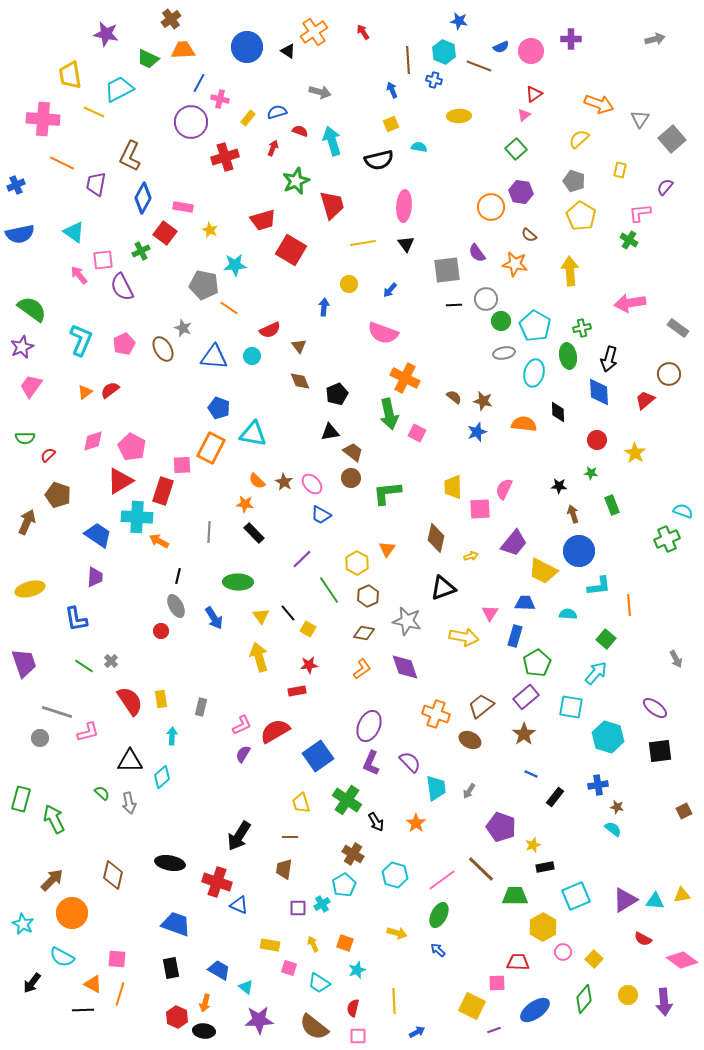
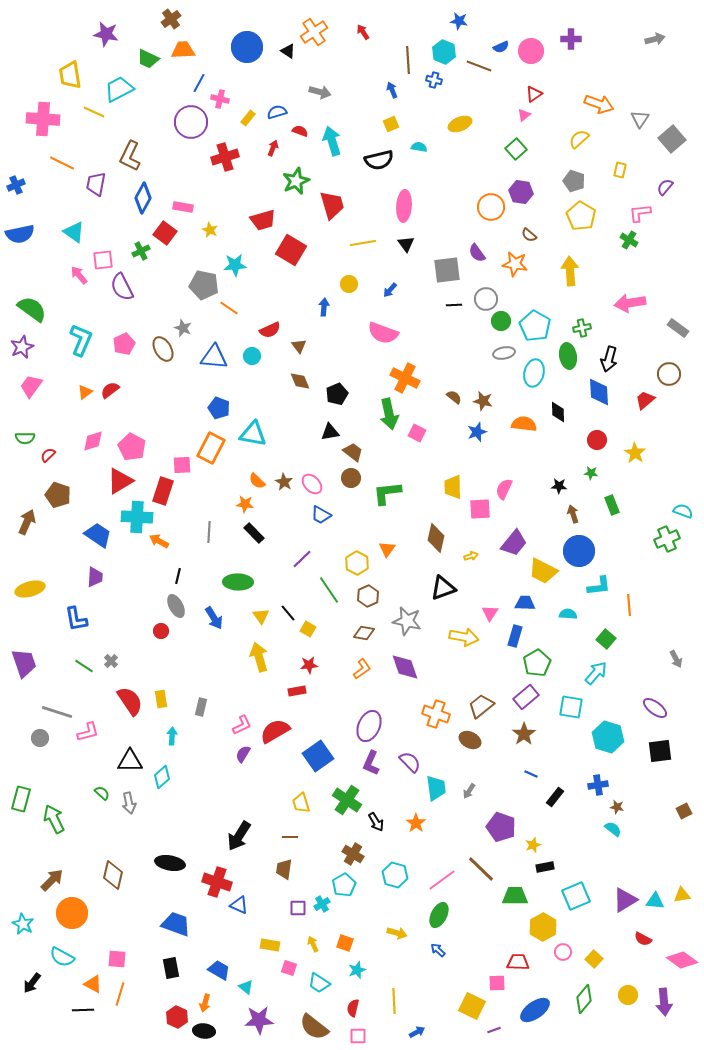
yellow ellipse at (459, 116): moved 1 px right, 8 px down; rotated 20 degrees counterclockwise
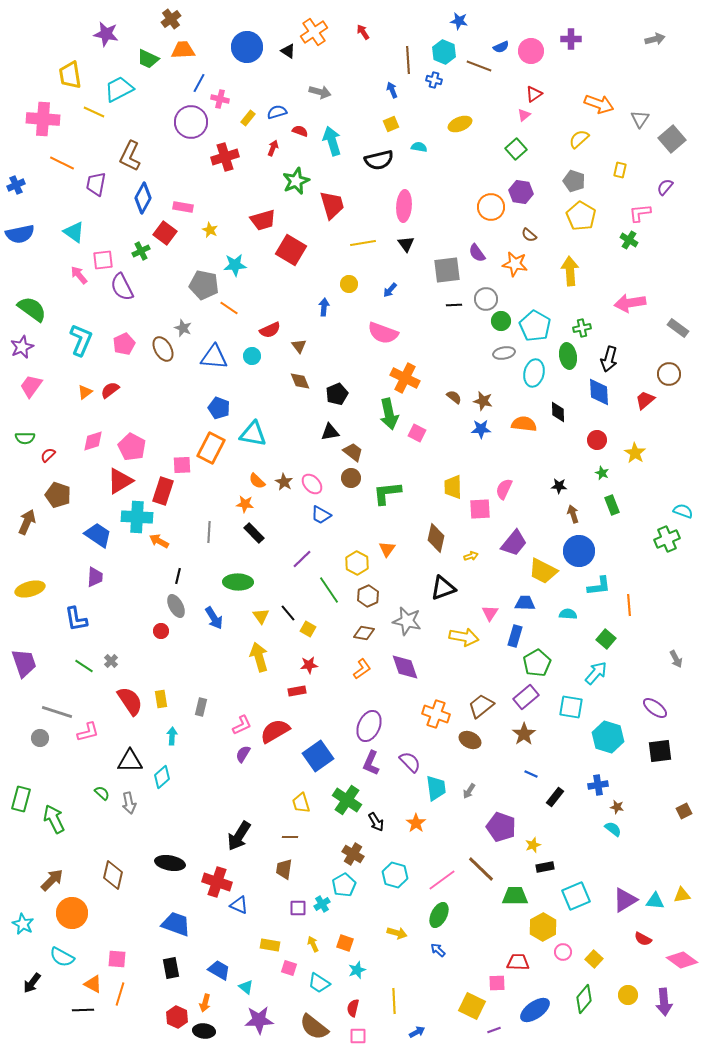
blue star at (477, 432): moved 4 px right, 3 px up; rotated 18 degrees clockwise
green star at (591, 473): moved 11 px right; rotated 16 degrees clockwise
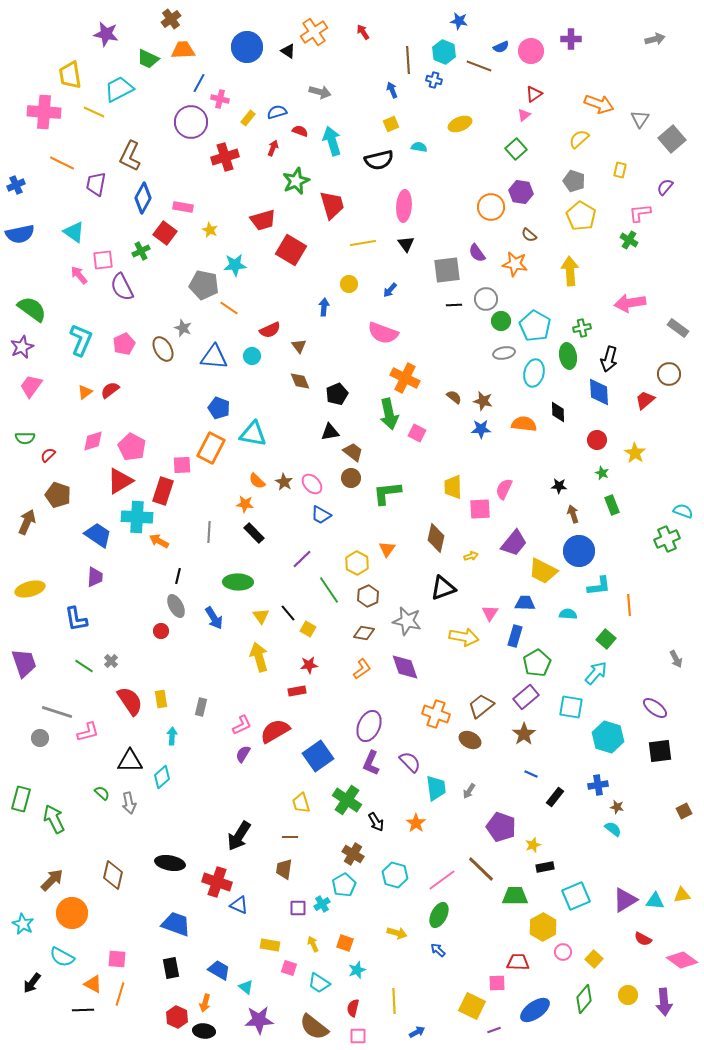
pink cross at (43, 119): moved 1 px right, 7 px up
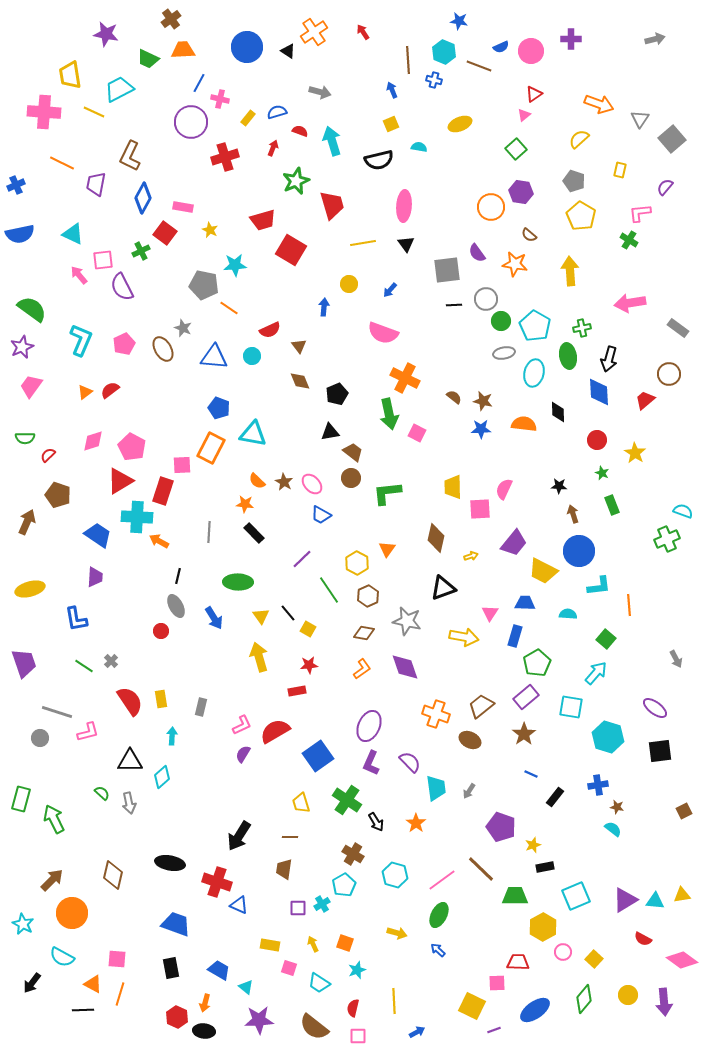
cyan triangle at (74, 232): moved 1 px left, 2 px down; rotated 10 degrees counterclockwise
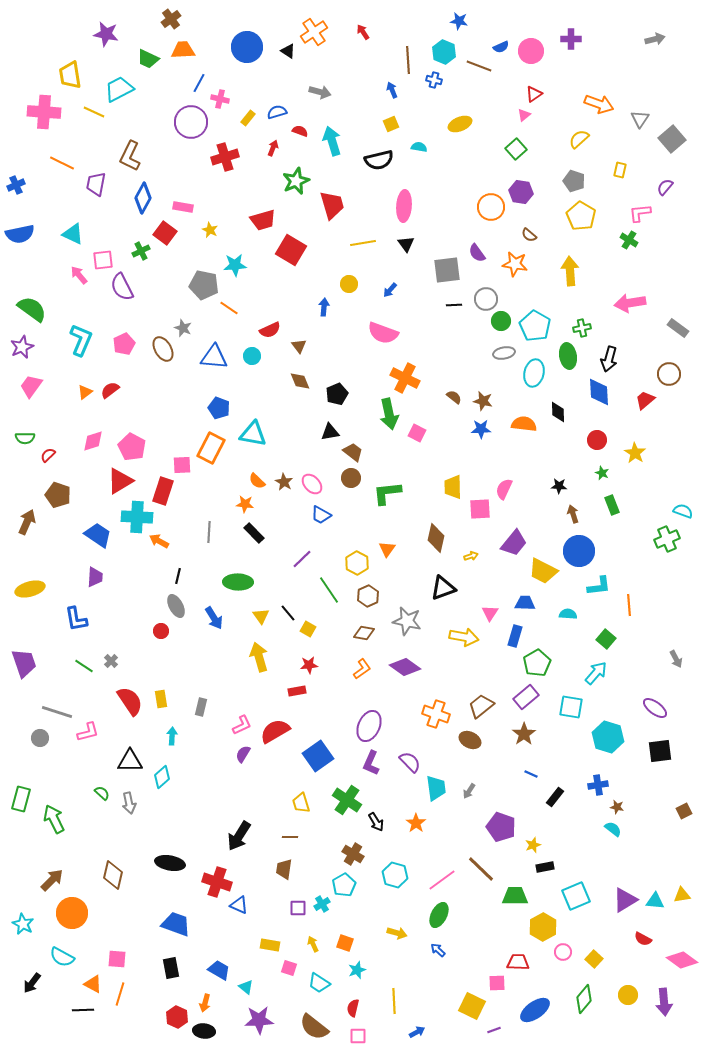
purple diamond at (405, 667): rotated 36 degrees counterclockwise
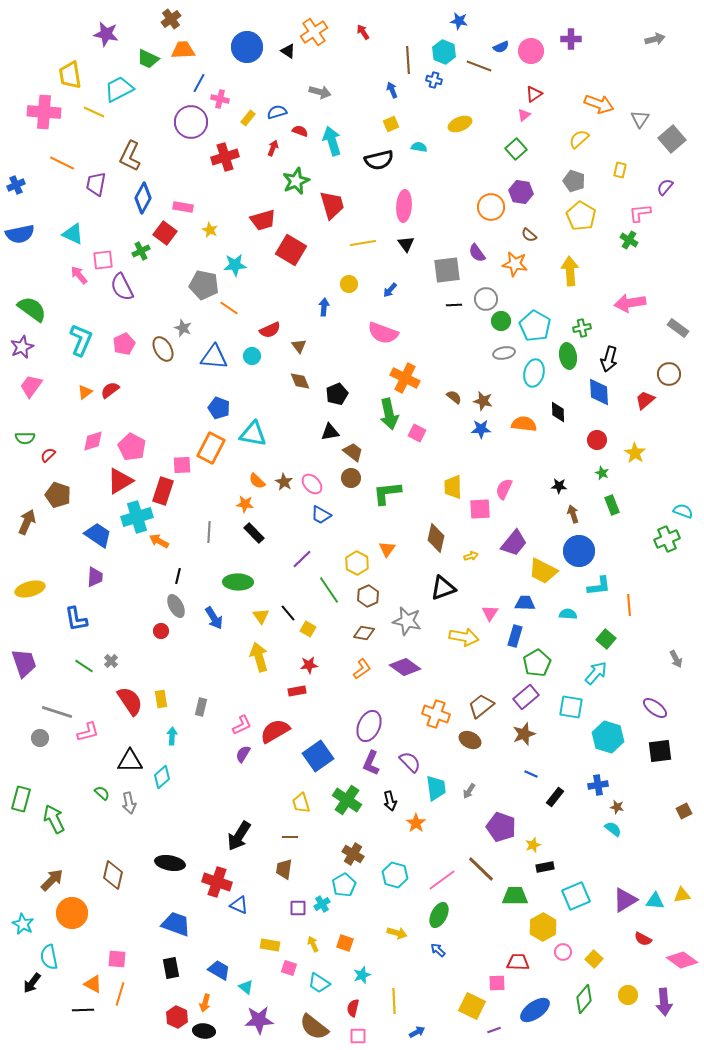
cyan cross at (137, 517): rotated 20 degrees counterclockwise
brown star at (524, 734): rotated 15 degrees clockwise
black arrow at (376, 822): moved 14 px right, 21 px up; rotated 18 degrees clockwise
cyan semicircle at (62, 957): moved 13 px left; rotated 50 degrees clockwise
cyan star at (357, 970): moved 5 px right, 5 px down
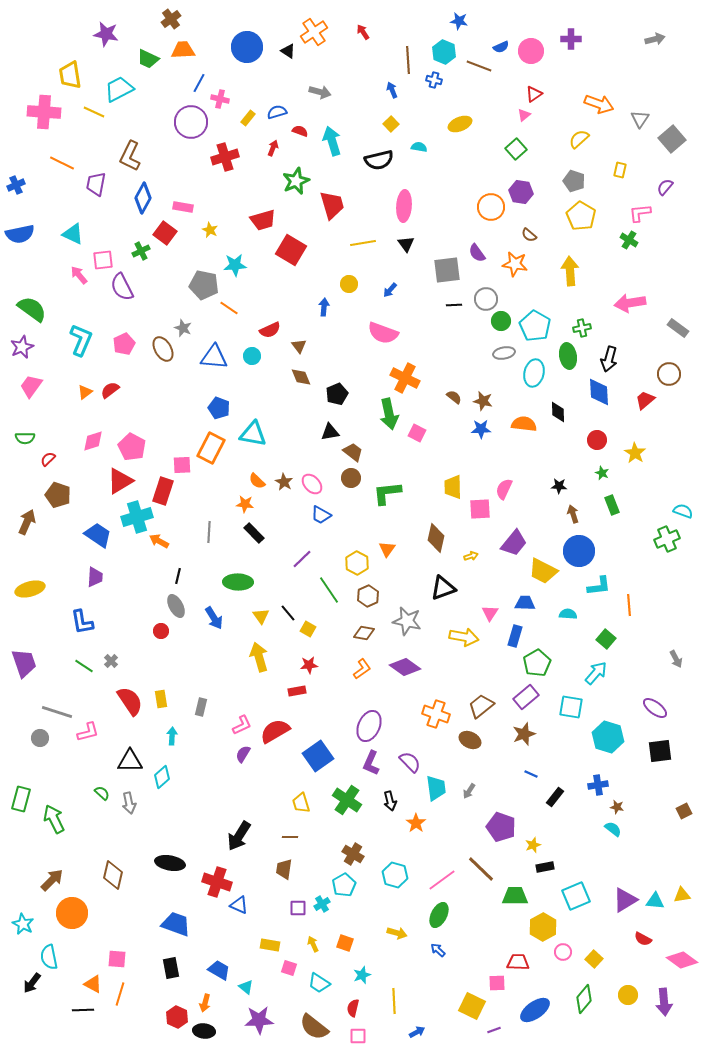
yellow square at (391, 124): rotated 21 degrees counterclockwise
brown diamond at (300, 381): moved 1 px right, 4 px up
red semicircle at (48, 455): moved 4 px down
blue L-shape at (76, 619): moved 6 px right, 3 px down
